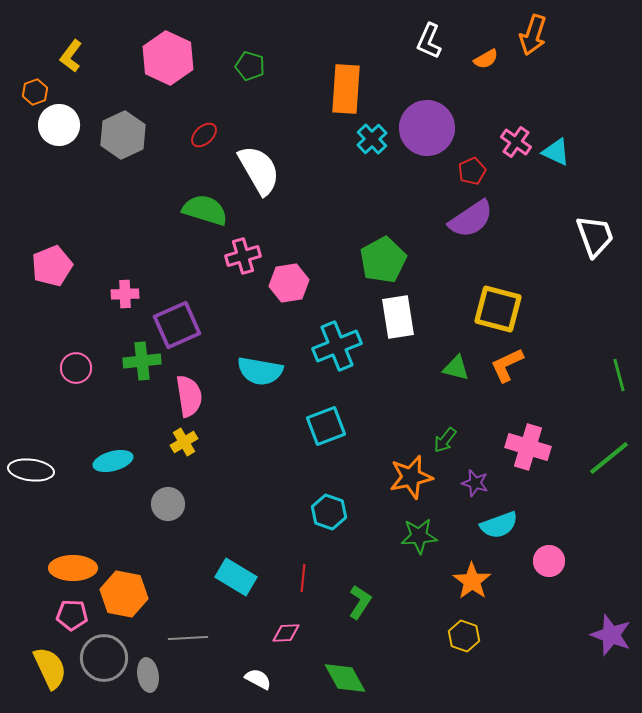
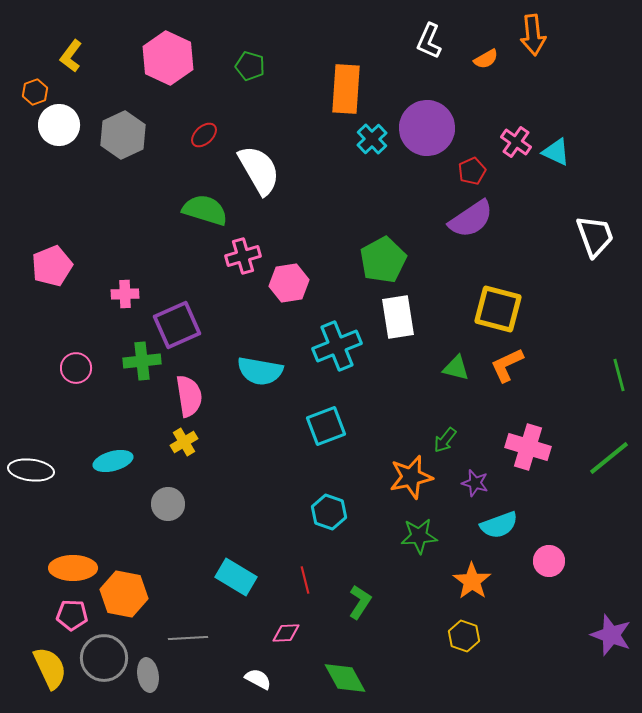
orange arrow at (533, 35): rotated 24 degrees counterclockwise
red line at (303, 578): moved 2 px right, 2 px down; rotated 20 degrees counterclockwise
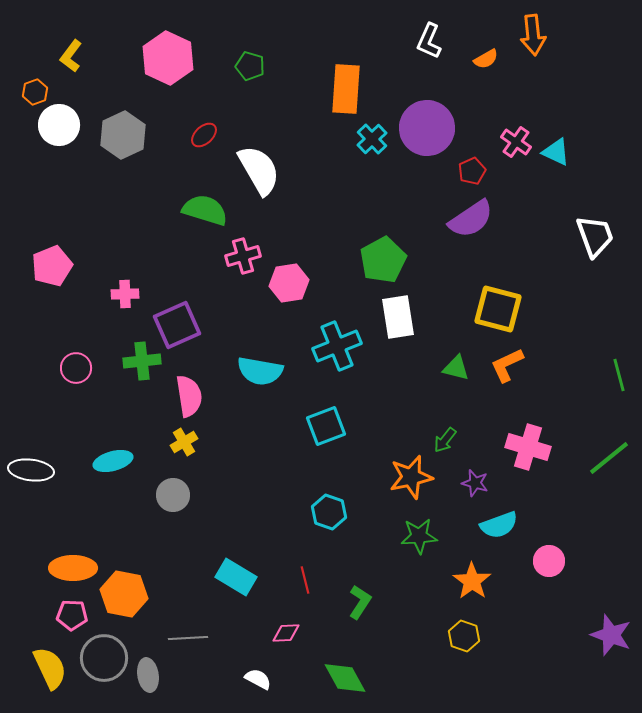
gray circle at (168, 504): moved 5 px right, 9 px up
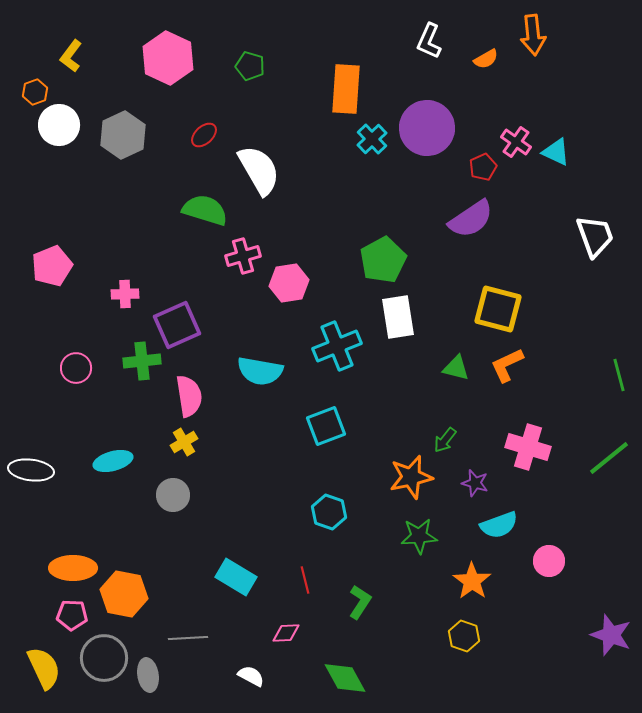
red pentagon at (472, 171): moved 11 px right, 4 px up
yellow semicircle at (50, 668): moved 6 px left
white semicircle at (258, 679): moved 7 px left, 3 px up
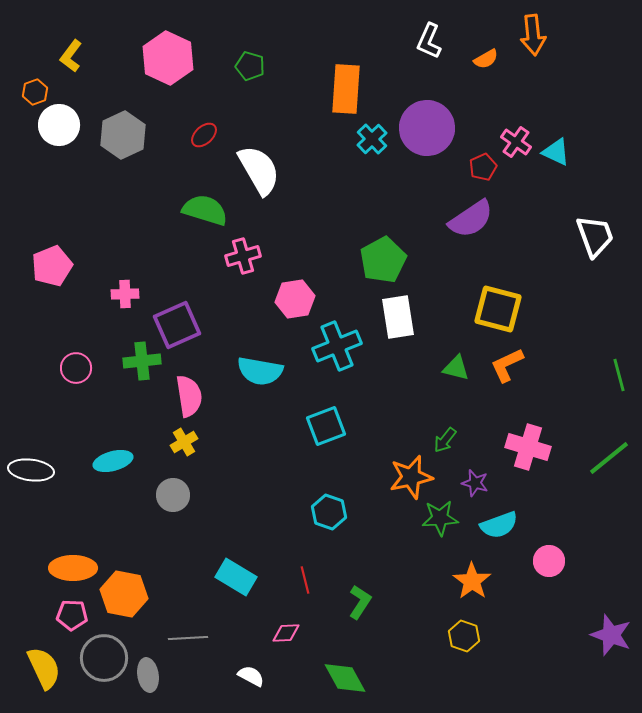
pink hexagon at (289, 283): moved 6 px right, 16 px down
green star at (419, 536): moved 21 px right, 18 px up
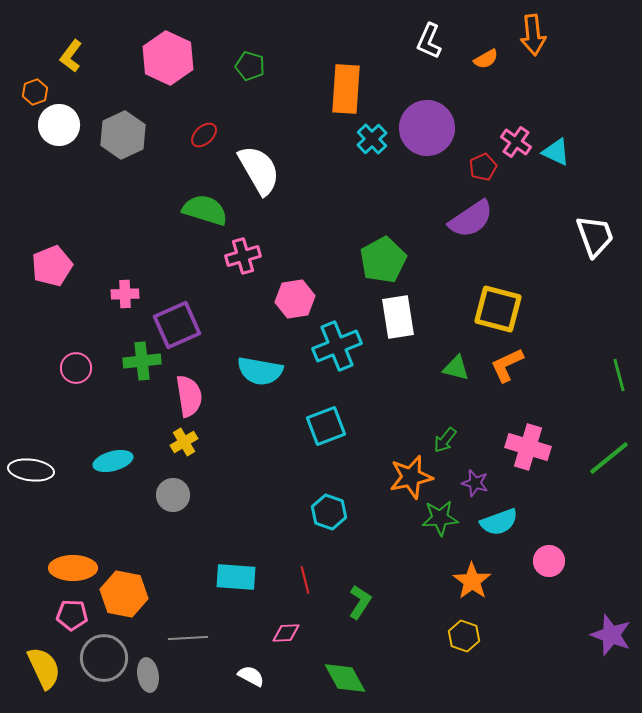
cyan semicircle at (499, 525): moved 3 px up
cyan rectangle at (236, 577): rotated 27 degrees counterclockwise
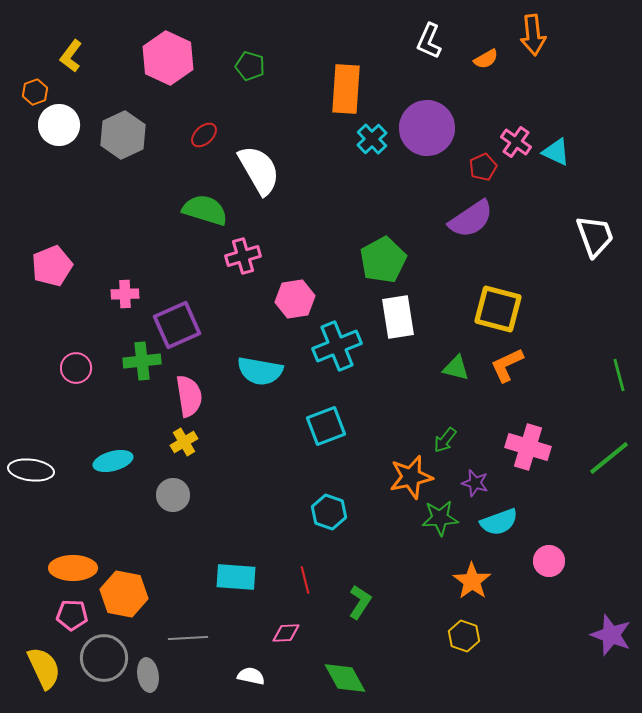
white semicircle at (251, 676): rotated 16 degrees counterclockwise
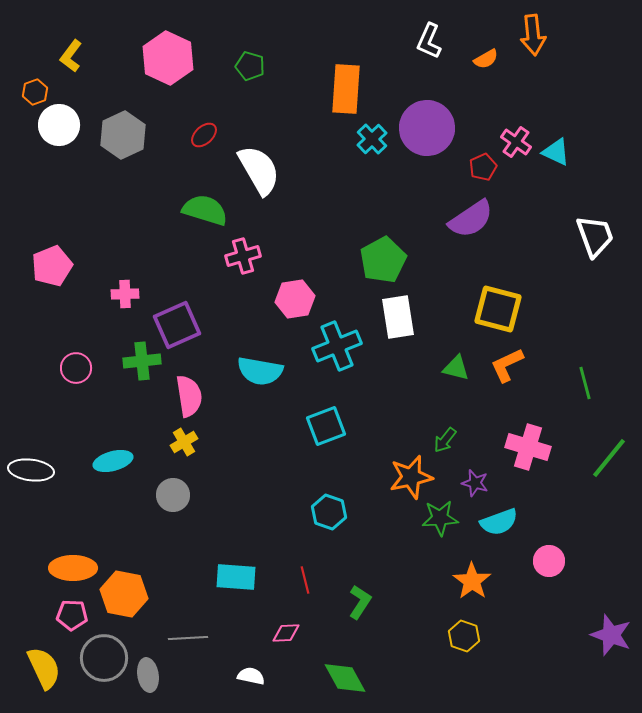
green line at (619, 375): moved 34 px left, 8 px down
green line at (609, 458): rotated 12 degrees counterclockwise
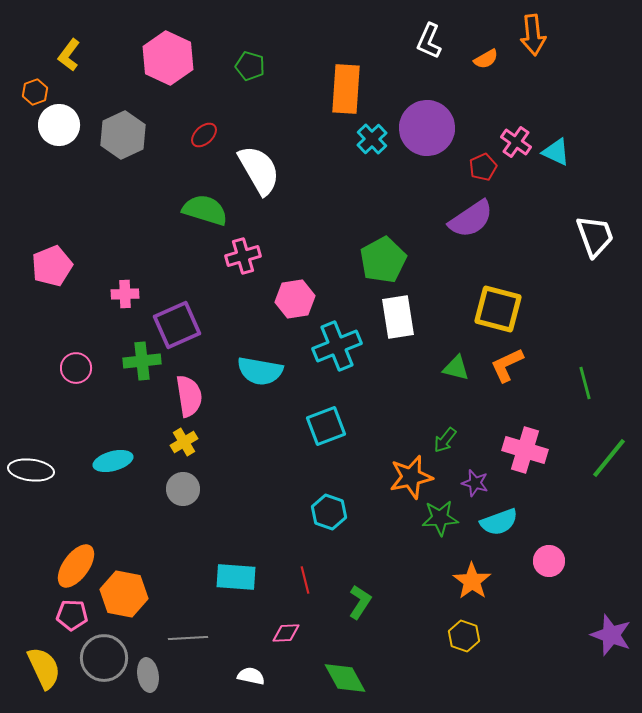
yellow L-shape at (71, 56): moved 2 px left, 1 px up
pink cross at (528, 447): moved 3 px left, 3 px down
gray circle at (173, 495): moved 10 px right, 6 px up
orange ellipse at (73, 568): moved 3 px right, 2 px up; rotated 54 degrees counterclockwise
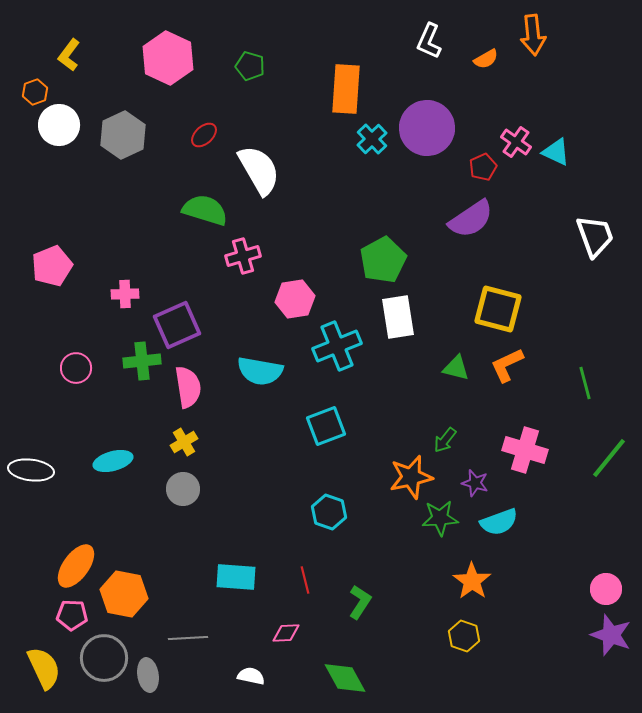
pink semicircle at (189, 396): moved 1 px left, 9 px up
pink circle at (549, 561): moved 57 px right, 28 px down
